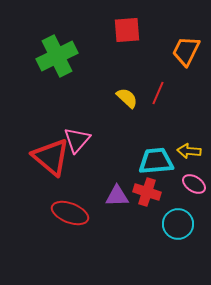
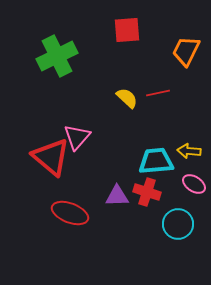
red line: rotated 55 degrees clockwise
pink triangle: moved 3 px up
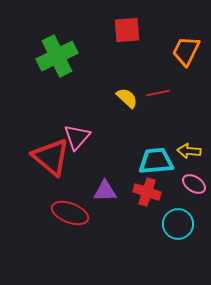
purple triangle: moved 12 px left, 5 px up
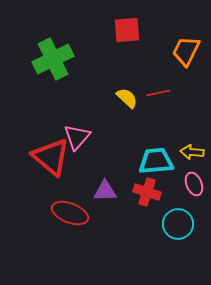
green cross: moved 4 px left, 3 px down
yellow arrow: moved 3 px right, 1 px down
pink ellipse: rotated 35 degrees clockwise
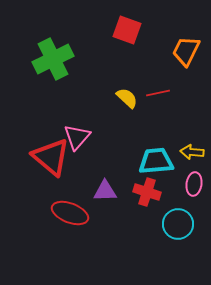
red square: rotated 24 degrees clockwise
pink ellipse: rotated 30 degrees clockwise
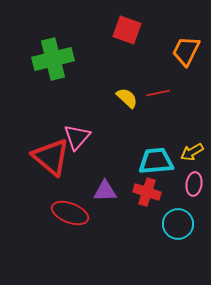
green cross: rotated 12 degrees clockwise
yellow arrow: rotated 35 degrees counterclockwise
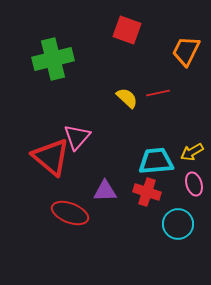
pink ellipse: rotated 25 degrees counterclockwise
